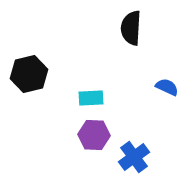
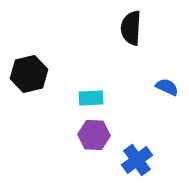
blue cross: moved 3 px right, 3 px down
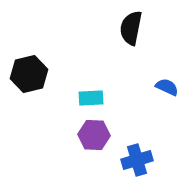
black semicircle: rotated 8 degrees clockwise
blue cross: rotated 20 degrees clockwise
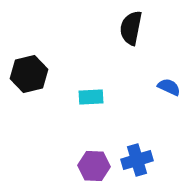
blue semicircle: moved 2 px right
cyan rectangle: moved 1 px up
purple hexagon: moved 31 px down
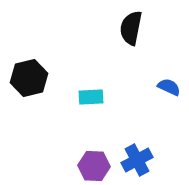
black hexagon: moved 4 px down
blue cross: rotated 12 degrees counterclockwise
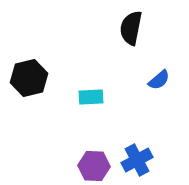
blue semicircle: moved 10 px left, 7 px up; rotated 115 degrees clockwise
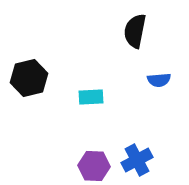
black semicircle: moved 4 px right, 3 px down
blue semicircle: rotated 35 degrees clockwise
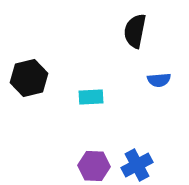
blue cross: moved 5 px down
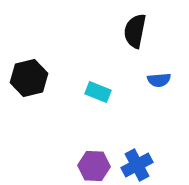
cyan rectangle: moved 7 px right, 5 px up; rotated 25 degrees clockwise
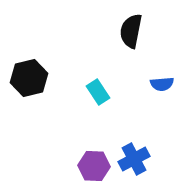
black semicircle: moved 4 px left
blue semicircle: moved 3 px right, 4 px down
cyan rectangle: rotated 35 degrees clockwise
blue cross: moved 3 px left, 6 px up
